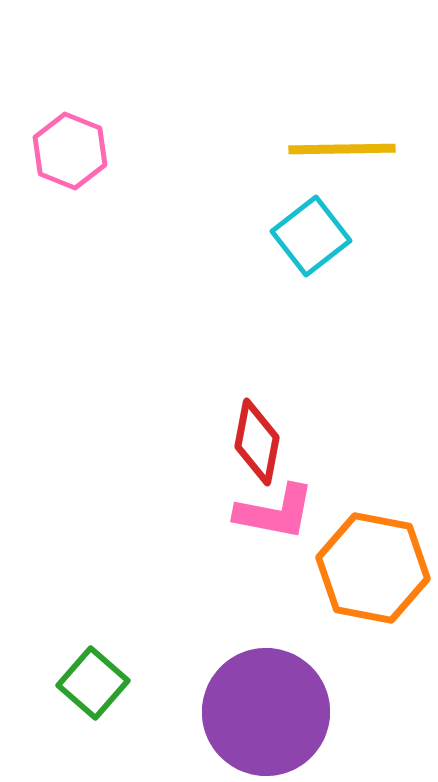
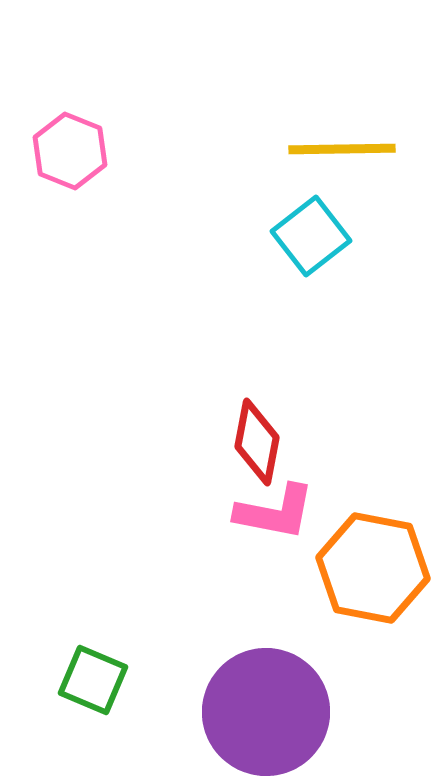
green square: moved 3 px up; rotated 18 degrees counterclockwise
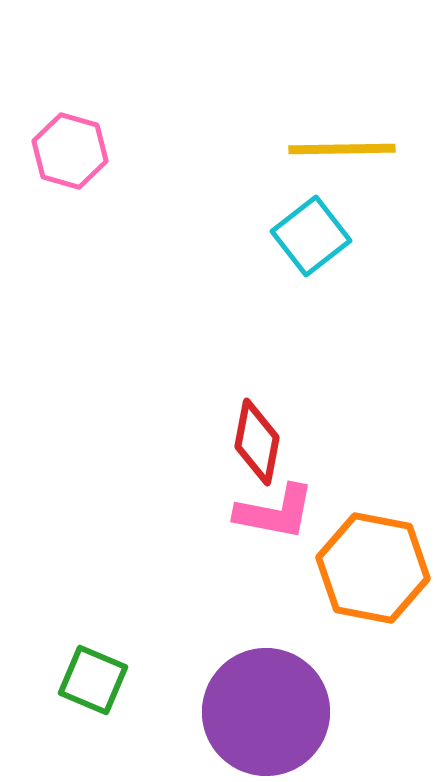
pink hexagon: rotated 6 degrees counterclockwise
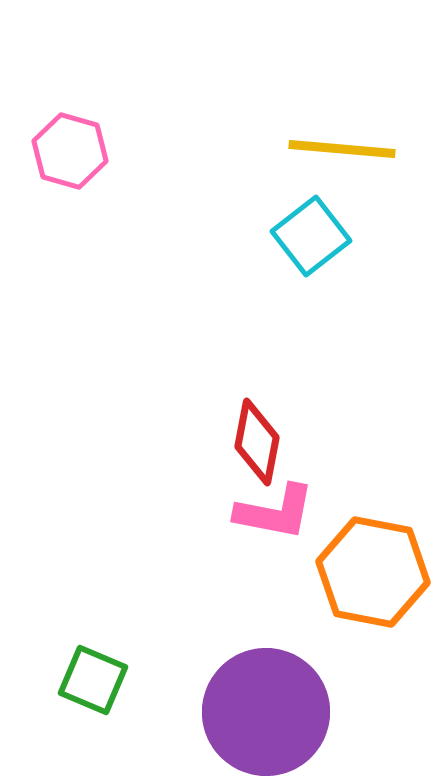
yellow line: rotated 6 degrees clockwise
orange hexagon: moved 4 px down
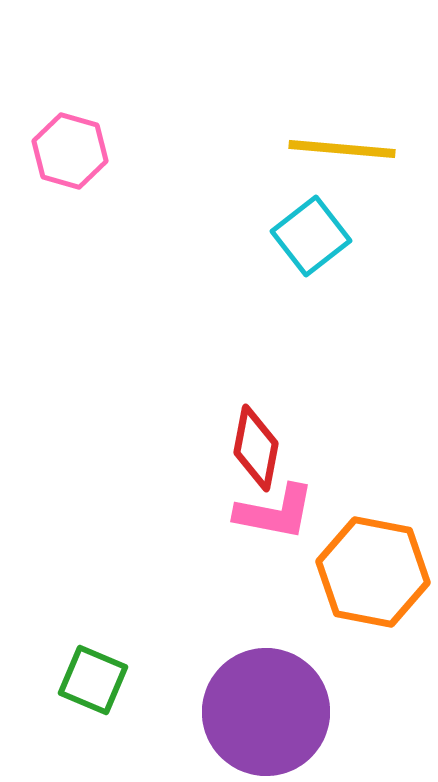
red diamond: moved 1 px left, 6 px down
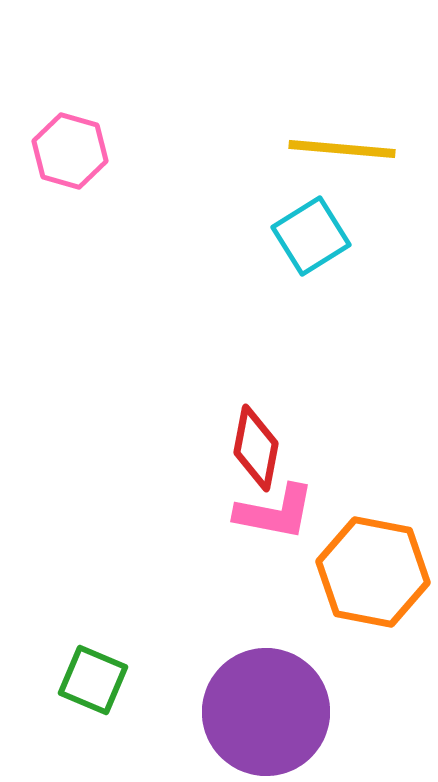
cyan square: rotated 6 degrees clockwise
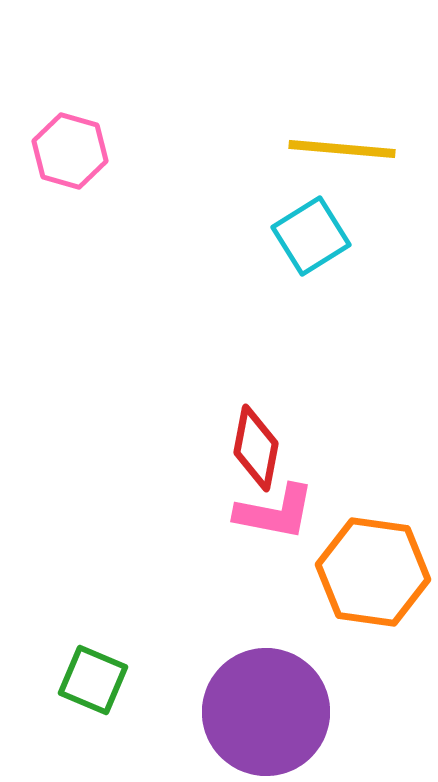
orange hexagon: rotated 3 degrees counterclockwise
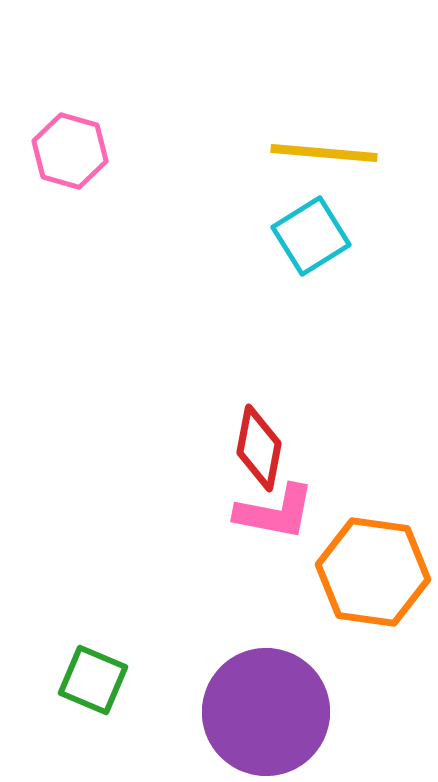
yellow line: moved 18 px left, 4 px down
red diamond: moved 3 px right
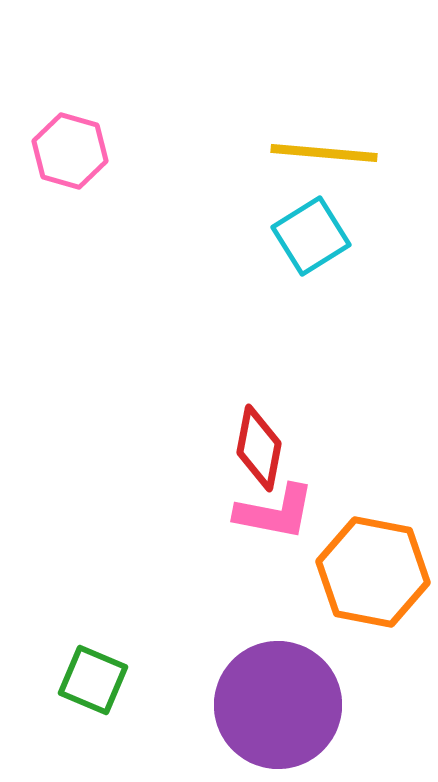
orange hexagon: rotated 3 degrees clockwise
purple circle: moved 12 px right, 7 px up
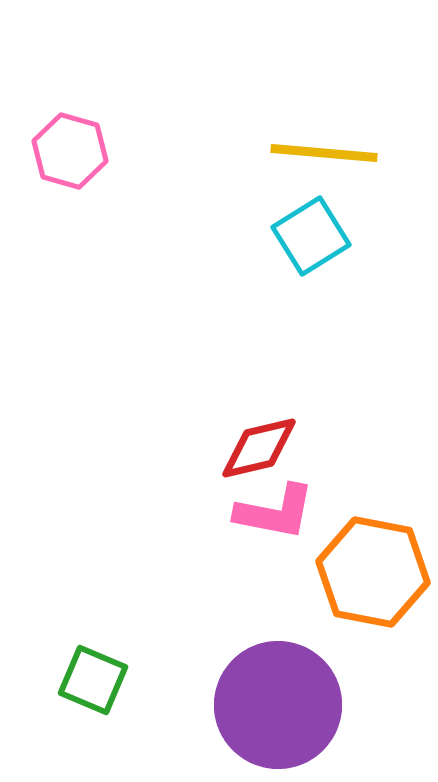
red diamond: rotated 66 degrees clockwise
